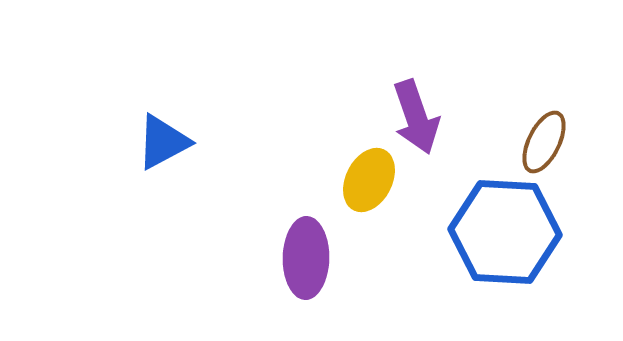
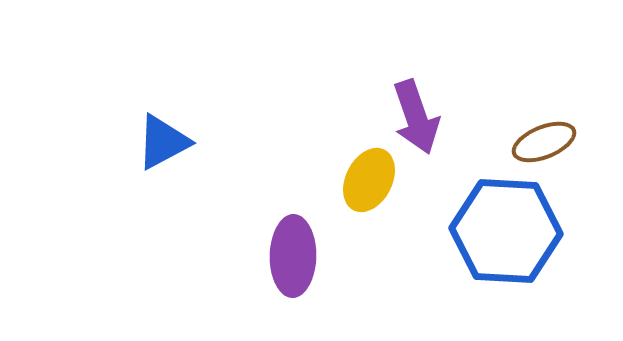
brown ellipse: rotated 42 degrees clockwise
blue hexagon: moved 1 px right, 1 px up
purple ellipse: moved 13 px left, 2 px up
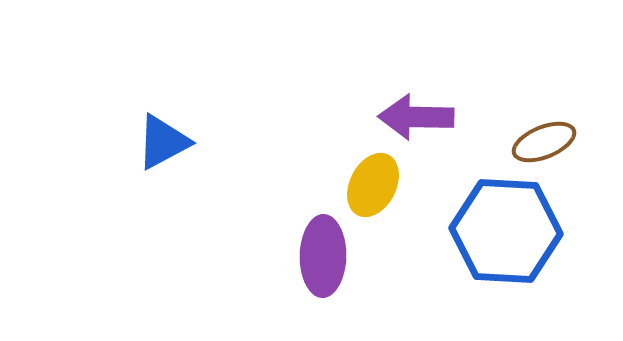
purple arrow: rotated 110 degrees clockwise
yellow ellipse: moved 4 px right, 5 px down
purple ellipse: moved 30 px right
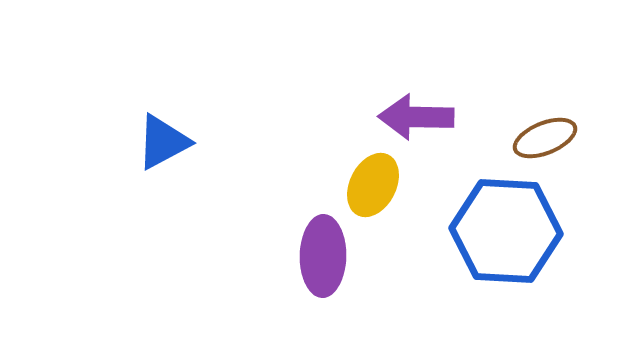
brown ellipse: moved 1 px right, 4 px up
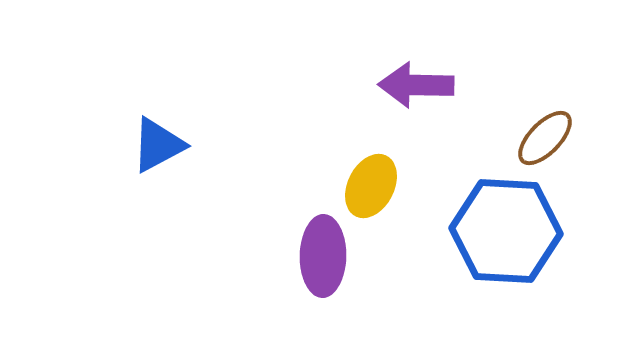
purple arrow: moved 32 px up
brown ellipse: rotated 24 degrees counterclockwise
blue triangle: moved 5 px left, 3 px down
yellow ellipse: moved 2 px left, 1 px down
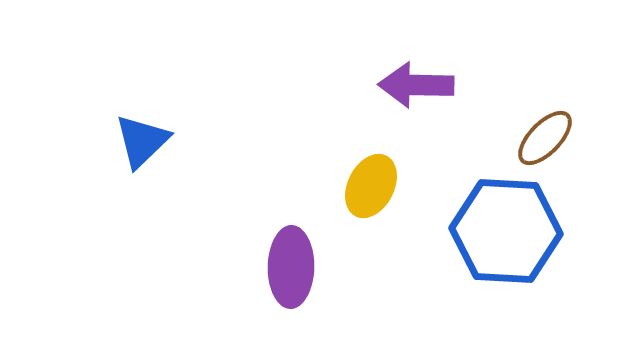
blue triangle: moved 16 px left, 4 px up; rotated 16 degrees counterclockwise
purple ellipse: moved 32 px left, 11 px down
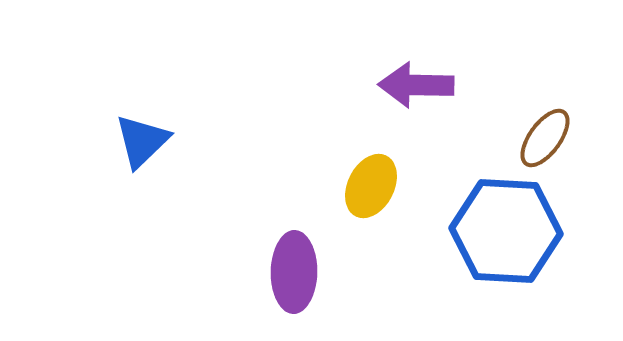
brown ellipse: rotated 8 degrees counterclockwise
purple ellipse: moved 3 px right, 5 px down
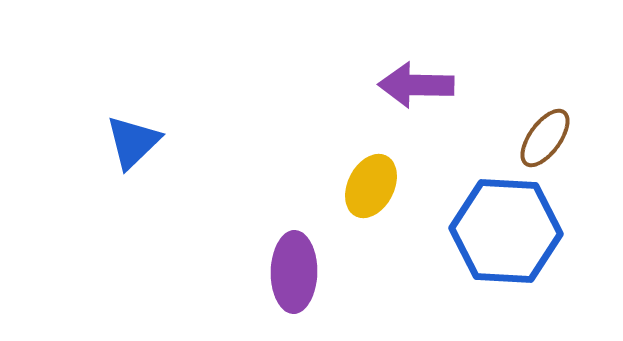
blue triangle: moved 9 px left, 1 px down
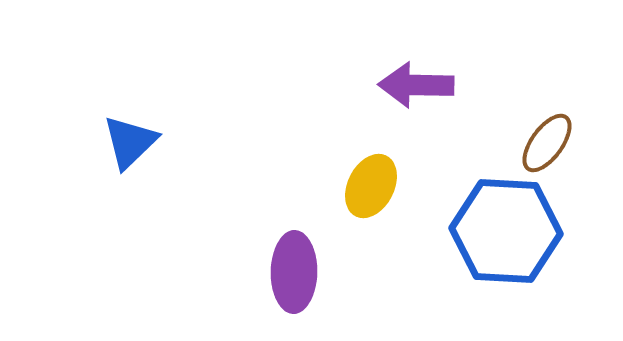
brown ellipse: moved 2 px right, 5 px down
blue triangle: moved 3 px left
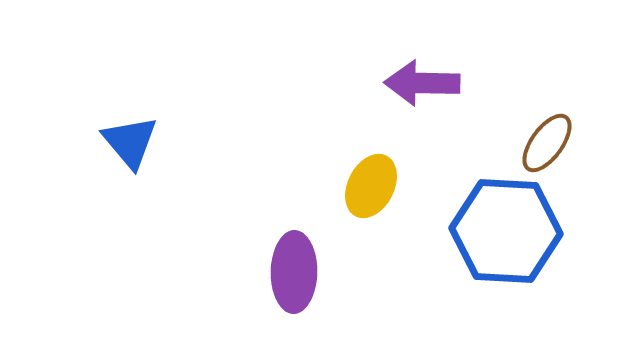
purple arrow: moved 6 px right, 2 px up
blue triangle: rotated 26 degrees counterclockwise
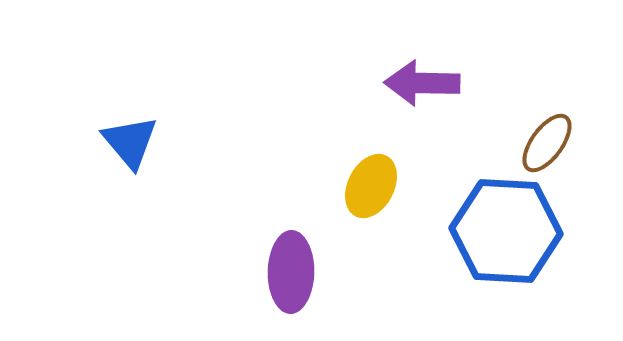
purple ellipse: moved 3 px left
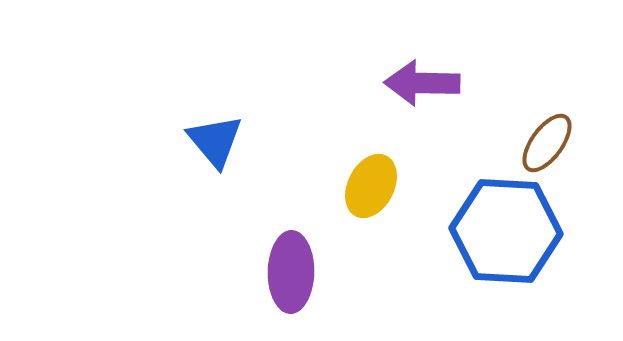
blue triangle: moved 85 px right, 1 px up
